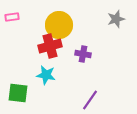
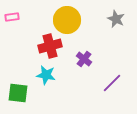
gray star: rotated 30 degrees counterclockwise
yellow circle: moved 8 px right, 5 px up
purple cross: moved 1 px right, 5 px down; rotated 28 degrees clockwise
purple line: moved 22 px right, 17 px up; rotated 10 degrees clockwise
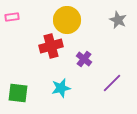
gray star: moved 2 px right, 1 px down
red cross: moved 1 px right
cyan star: moved 15 px right, 13 px down; rotated 24 degrees counterclockwise
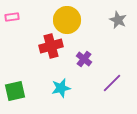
green square: moved 3 px left, 2 px up; rotated 20 degrees counterclockwise
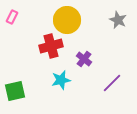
pink rectangle: rotated 56 degrees counterclockwise
cyan star: moved 8 px up
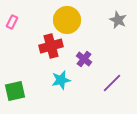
pink rectangle: moved 5 px down
